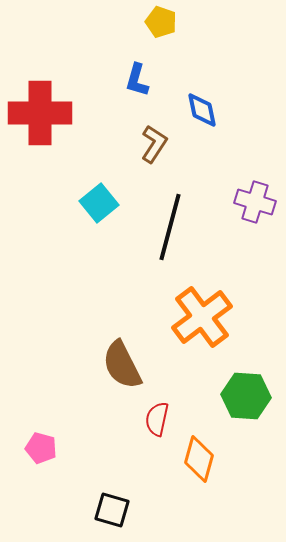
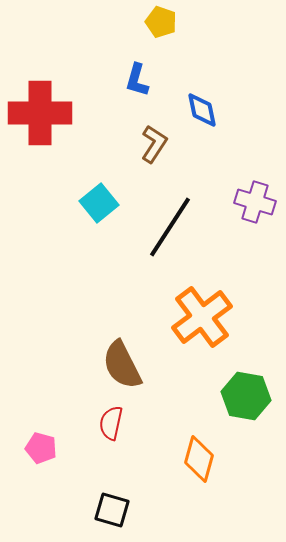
black line: rotated 18 degrees clockwise
green hexagon: rotated 6 degrees clockwise
red semicircle: moved 46 px left, 4 px down
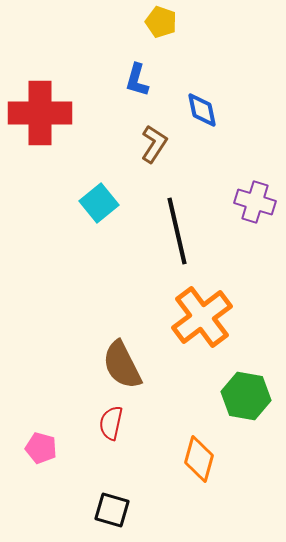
black line: moved 7 px right, 4 px down; rotated 46 degrees counterclockwise
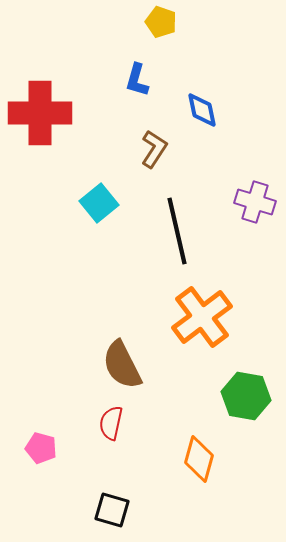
brown L-shape: moved 5 px down
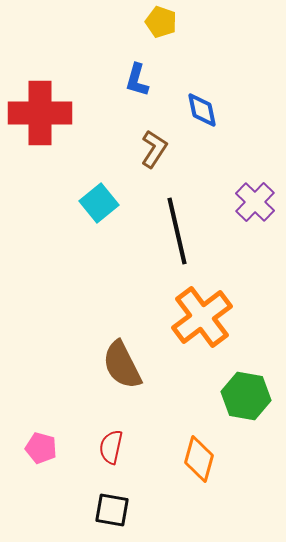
purple cross: rotated 27 degrees clockwise
red semicircle: moved 24 px down
black square: rotated 6 degrees counterclockwise
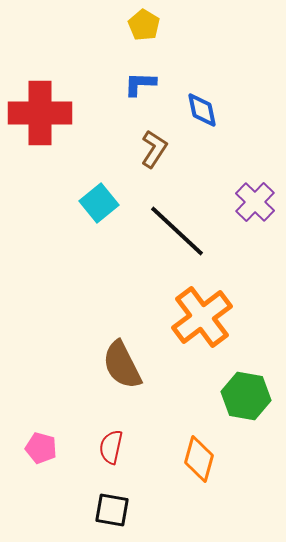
yellow pentagon: moved 17 px left, 3 px down; rotated 12 degrees clockwise
blue L-shape: moved 3 px right, 4 px down; rotated 76 degrees clockwise
black line: rotated 34 degrees counterclockwise
